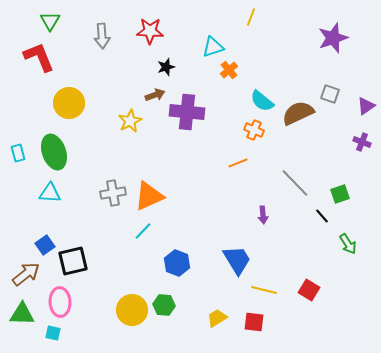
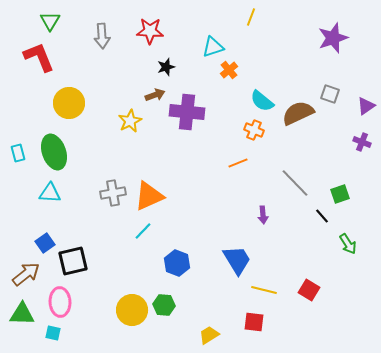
blue square at (45, 245): moved 2 px up
yellow trapezoid at (217, 318): moved 8 px left, 17 px down
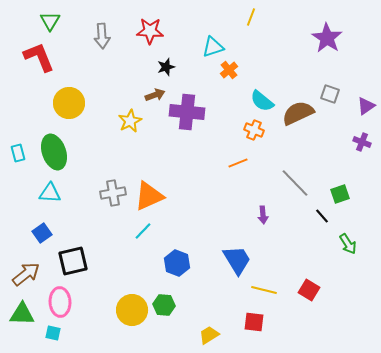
purple star at (333, 38): moved 6 px left; rotated 20 degrees counterclockwise
blue square at (45, 243): moved 3 px left, 10 px up
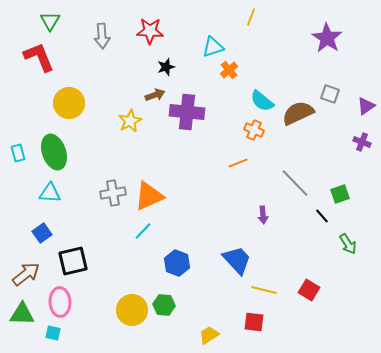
blue trapezoid at (237, 260): rotated 12 degrees counterclockwise
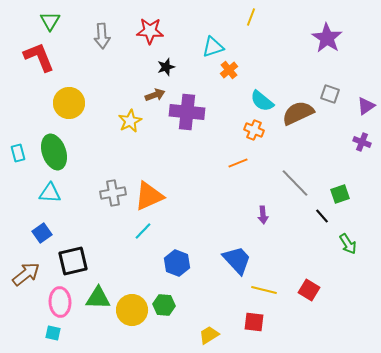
green triangle at (22, 314): moved 76 px right, 16 px up
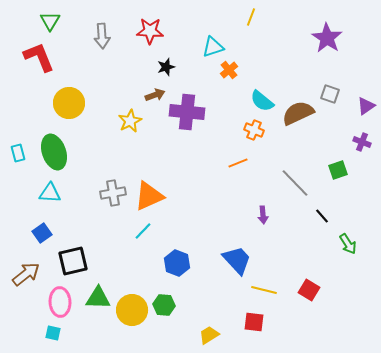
green square at (340, 194): moved 2 px left, 24 px up
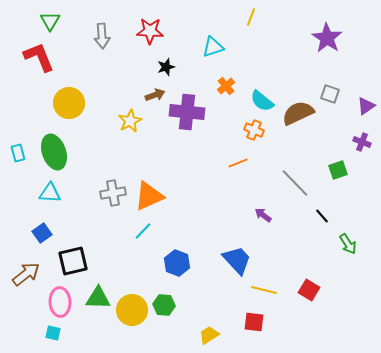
orange cross at (229, 70): moved 3 px left, 16 px down
purple arrow at (263, 215): rotated 132 degrees clockwise
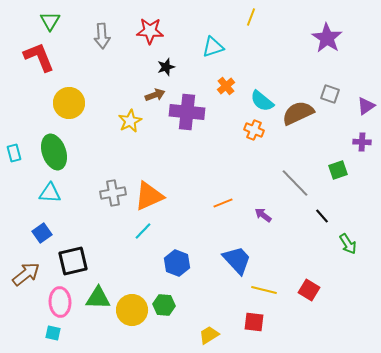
purple cross at (362, 142): rotated 18 degrees counterclockwise
cyan rectangle at (18, 153): moved 4 px left
orange line at (238, 163): moved 15 px left, 40 px down
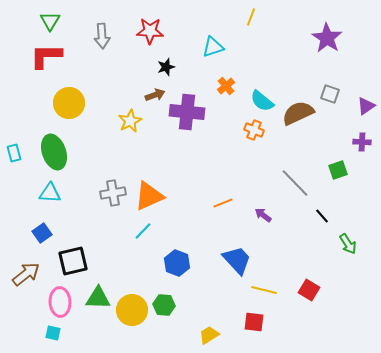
red L-shape at (39, 57): moved 7 px right, 1 px up; rotated 68 degrees counterclockwise
